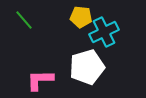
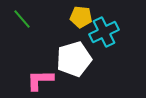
green line: moved 2 px left, 1 px up
white pentagon: moved 13 px left, 8 px up
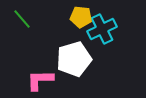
cyan cross: moved 2 px left, 3 px up
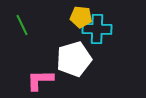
green line: moved 6 px down; rotated 15 degrees clockwise
cyan cross: moved 5 px left; rotated 28 degrees clockwise
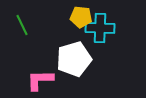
cyan cross: moved 3 px right, 1 px up
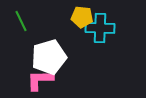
yellow pentagon: moved 1 px right
green line: moved 1 px left, 4 px up
white pentagon: moved 25 px left, 2 px up
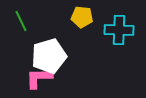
cyan cross: moved 19 px right, 2 px down
white pentagon: moved 1 px up
pink L-shape: moved 1 px left, 2 px up
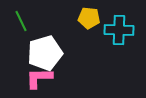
yellow pentagon: moved 7 px right, 1 px down
white pentagon: moved 4 px left, 3 px up
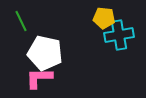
yellow pentagon: moved 15 px right
cyan cross: moved 5 px down; rotated 12 degrees counterclockwise
white pentagon: rotated 28 degrees clockwise
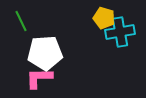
yellow pentagon: rotated 10 degrees clockwise
cyan cross: moved 1 px right, 3 px up
white pentagon: rotated 16 degrees counterclockwise
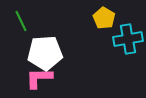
yellow pentagon: rotated 15 degrees clockwise
cyan cross: moved 8 px right, 7 px down
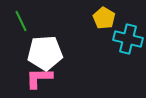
cyan cross: rotated 24 degrees clockwise
